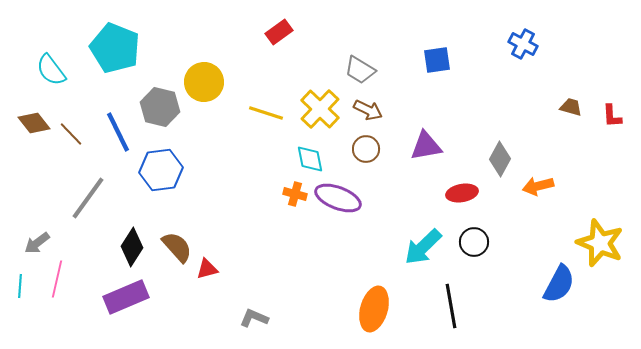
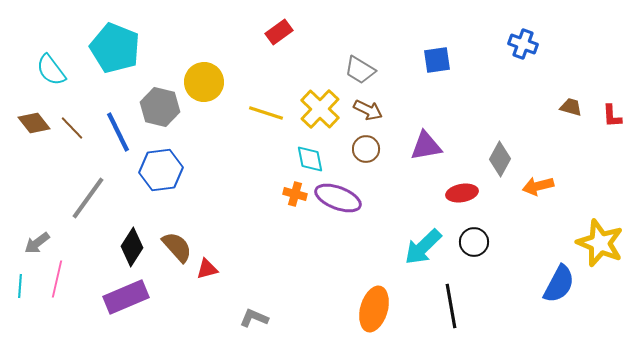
blue cross: rotated 8 degrees counterclockwise
brown line: moved 1 px right, 6 px up
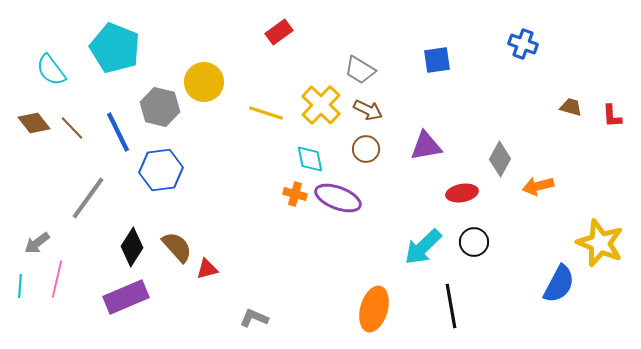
yellow cross: moved 1 px right, 4 px up
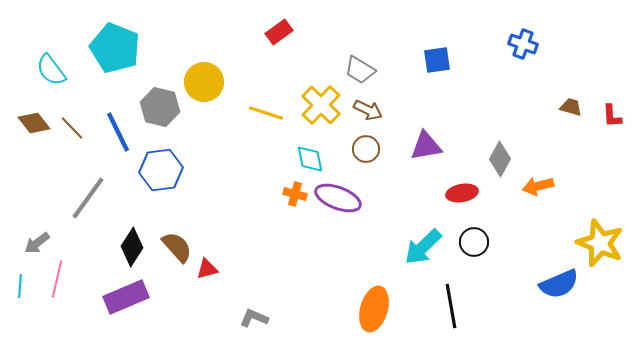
blue semicircle: rotated 39 degrees clockwise
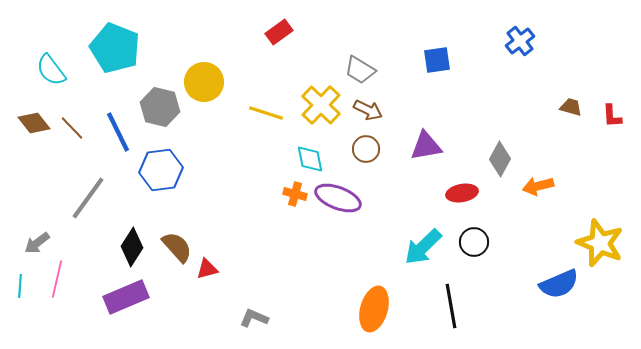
blue cross: moved 3 px left, 3 px up; rotated 32 degrees clockwise
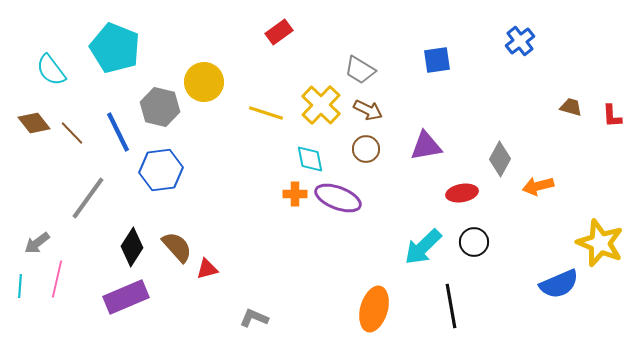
brown line: moved 5 px down
orange cross: rotated 15 degrees counterclockwise
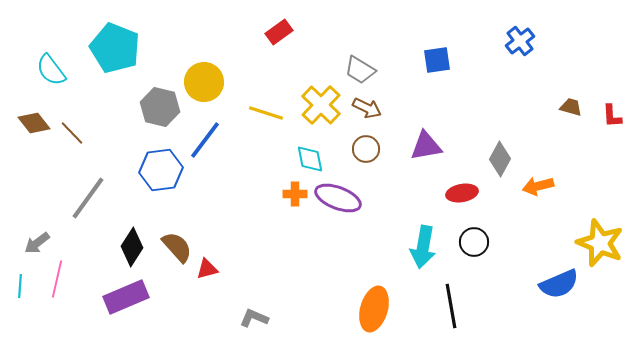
brown arrow: moved 1 px left, 2 px up
blue line: moved 87 px right, 8 px down; rotated 63 degrees clockwise
cyan arrow: rotated 36 degrees counterclockwise
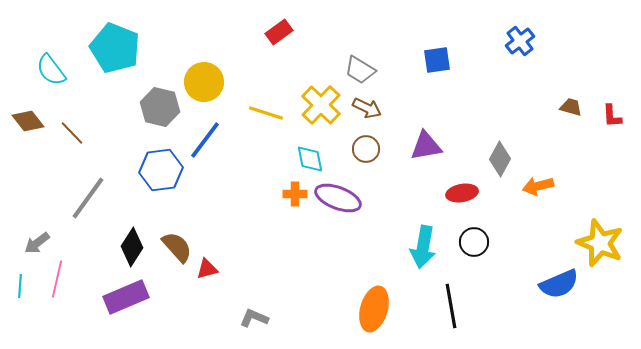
brown diamond: moved 6 px left, 2 px up
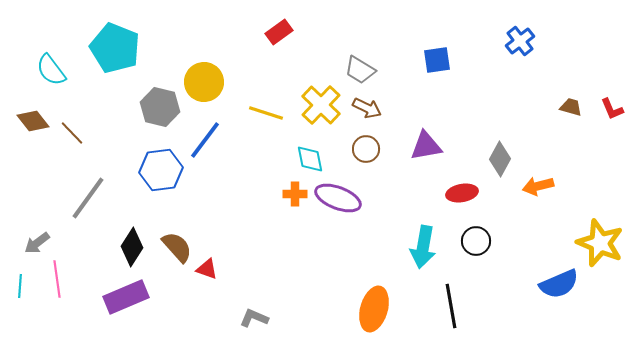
red L-shape: moved 7 px up; rotated 20 degrees counterclockwise
brown diamond: moved 5 px right
black circle: moved 2 px right, 1 px up
red triangle: rotated 35 degrees clockwise
pink line: rotated 21 degrees counterclockwise
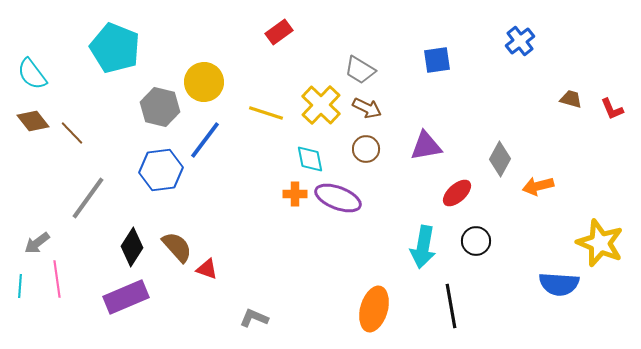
cyan semicircle: moved 19 px left, 4 px down
brown trapezoid: moved 8 px up
red ellipse: moved 5 px left; rotated 32 degrees counterclockwise
blue semicircle: rotated 27 degrees clockwise
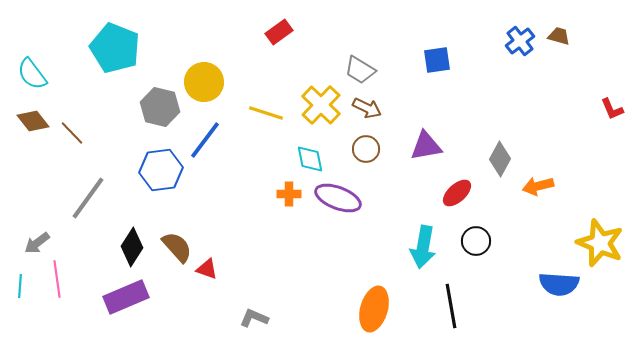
brown trapezoid: moved 12 px left, 63 px up
orange cross: moved 6 px left
